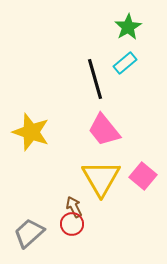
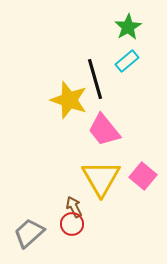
cyan rectangle: moved 2 px right, 2 px up
yellow star: moved 38 px right, 32 px up
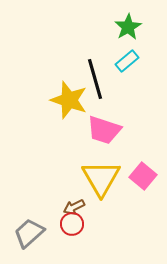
pink trapezoid: rotated 33 degrees counterclockwise
brown arrow: rotated 90 degrees counterclockwise
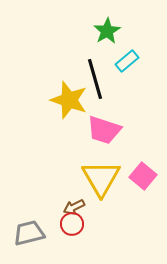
green star: moved 21 px left, 4 px down
gray trapezoid: rotated 28 degrees clockwise
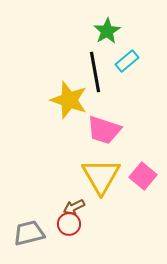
black line: moved 7 px up; rotated 6 degrees clockwise
yellow triangle: moved 2 px up
red circle: moved 3 px left
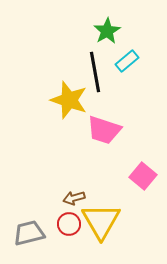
yellow triangle: moved 45 px down
brown arrow: moved 9 px up; rotated 10 degrees clockwise
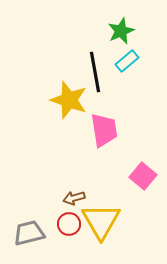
green star: moved 14 px right; rotated 8 degrees clockwise
pink trapezoid: rotated 117 degrees counterclockwise
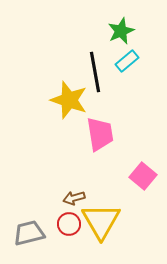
pink trapezoid: moved 4 px left, 4 px down
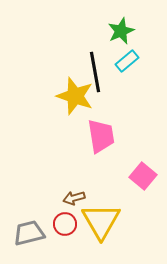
yellow star: moved 6 px right, 4 px up
pink trapezoid: moved 1 px right, 2 px down
red circle: moved 4 px left
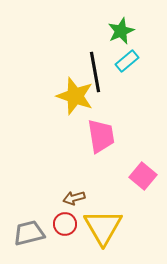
yellow triangle: moved 2 px right, 6 px down
